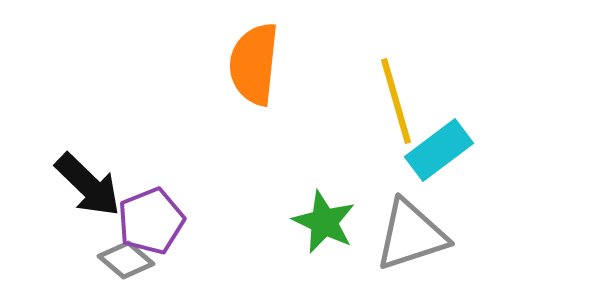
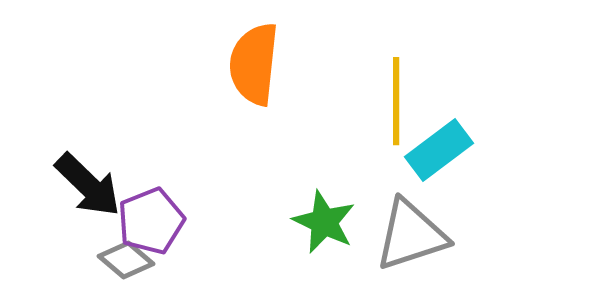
yellow line: rotated 16 degrees clockwise
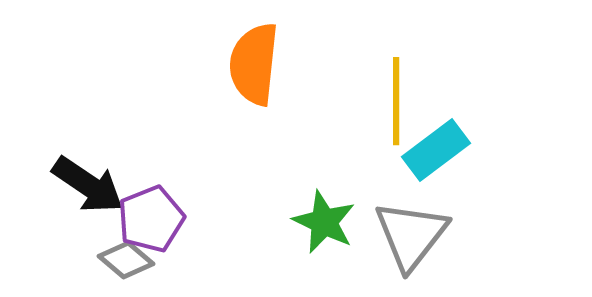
cyan rectangle: moved 3 px left
black arrow: rotated 10 degrees counterclockwise
purple pentagon: moved 2 px up
gray triangle: rotated 34 degrees counterclockwise
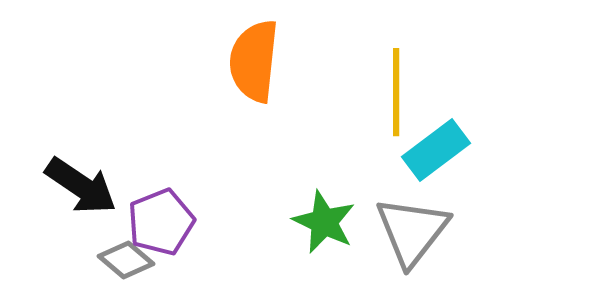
orange semicircle: moved 3 px up
yellow line: moved 9 px up
black arrow: moved 7 px left, 1 px down
purple pentagon: moved 10 px right, 3 px down
gray triangle: moved 1 px right, 4 px up
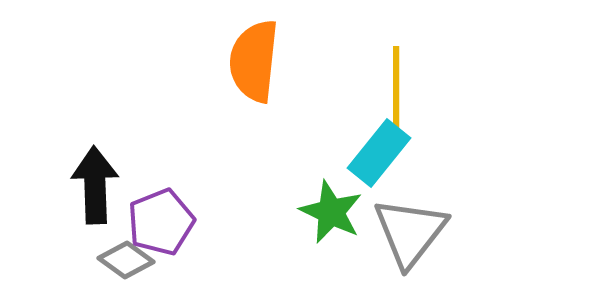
yellow line: moved 2 px up
cyan rectangle: moved 57 px left, 3 px down; rotated 14 degrees counterclockwise
black arrow: moved 14 px right, 1 px up; rotated 126 degrees counterclockwise
green star: moved 7 px right, 10 px up
gray triangle: moved 2 px left, 1 px down
gray diamond: rotated 4 degrees counterclockwise
